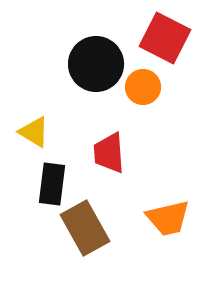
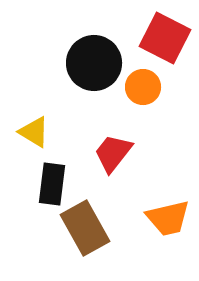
black circle: moved 2 px left, 1 px up
red trapezoid: moved 4 px right; rotated 42 degrees clockwise
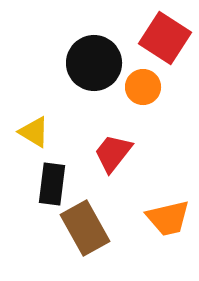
red square: rotated 6 degrees clockwise
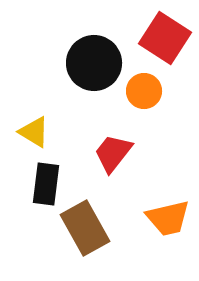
orange circle: moved 1 px right, 4 px down
black rectangle: moved 6 px left
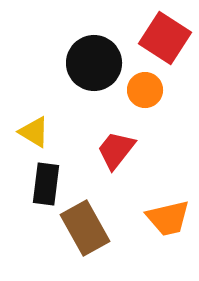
orange circle: moved 1 px right, 1 px up
red trapezoid: moved 3 px right, 3 px up
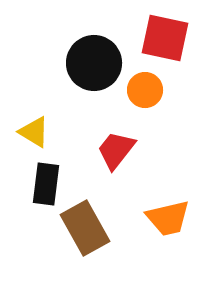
red square: rotated 21 degrees counterclockwise
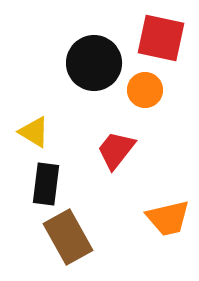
red square: moved 4 px left
brown rectangle: moved 17 px left, 9 px down
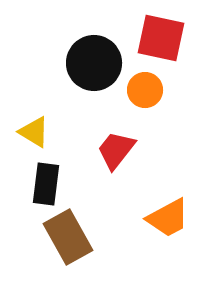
orange trapezoid: rotated 15 degrees counterclockwise
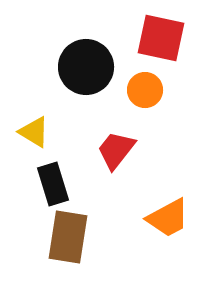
black circle: moved 8 px left, 4 px down
black rectangle: moved 7 px right; rotated 24 degrees counterclockwise
brown rectangle: rotated 38 degrees clockwise
